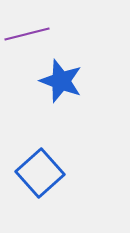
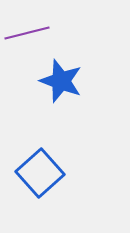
purple line: moved 1 px up
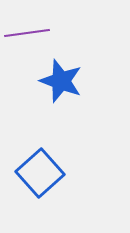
purple line: rotated 6 degrees clockwise
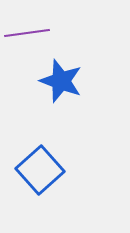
blue square: moved 3 px up
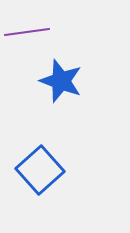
purple line: moved 1 px up
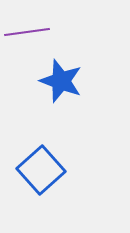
blue square: moved 1 px right
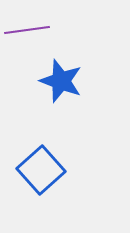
purple line: moved 2 px up
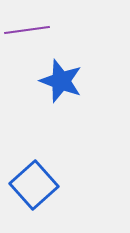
blue square: moved 7 px left, 15 px down
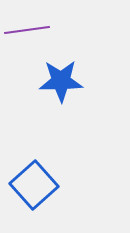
blue star: rotated 21 degrees counterclockwise
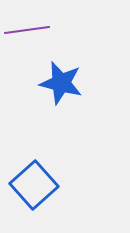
blue star: moved 2 px down; rotated 15 degrees clockwise
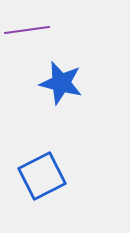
blue square: moved 8 px right, 9 px up; rotated 15 degrees clockwise
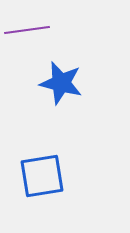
blue square: rotated 18 degrees clockwise
